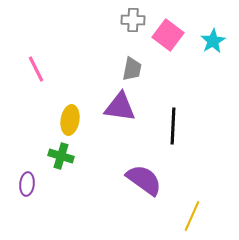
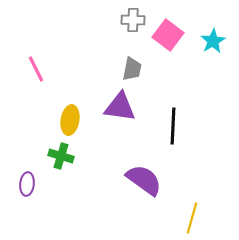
yellow line: moved 2 px down; rotated 8 degrees counterclockwise
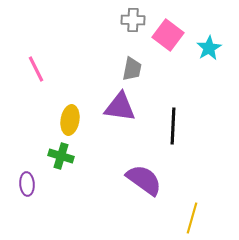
cyan star: moved 4 px left, 7 px down
purple ellipse: rotated 10 degrees counterclockwise
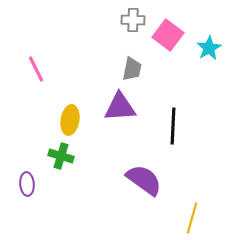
purple triangle: rotated 12 degrees counterclockwise
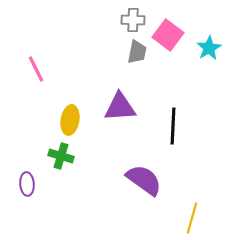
gray trapezoid: moved 5 px right, 17 px up
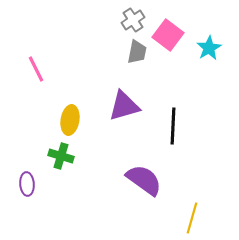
gray cross: rotated 35 degrees counterclockwise
purple triangle: moved 4 px right, 1 px up; rotated 12 degrees counterclockwise
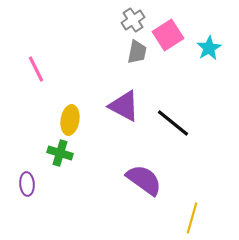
pink square: rotated 20 degrees clockwise
purple triangle: rotated 44 degrees clockwise
black line: moved 3 px up; rotated 54 degrees counterclockwise
green cross: moved 1 px left, 3 px up
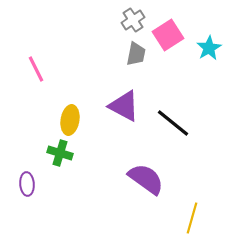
gray trapezoid: moved 1 px left, 2 px down
purple semicircle: moved 2 px right, 1 px up
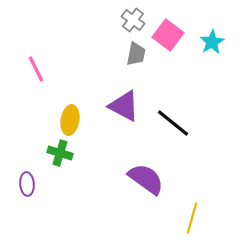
gray cross: rotated 20 degrees counterclockwise
pink square: rotated 20 degrees counterclockwise
cyan star: moved 3 px right, 6 px up
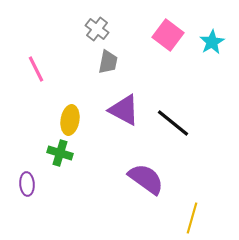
gray cross: moved 36 px left, 9 px down
gray trapezoid: moved 28 px left, 8 px down
purple triangle: moved 4 px down
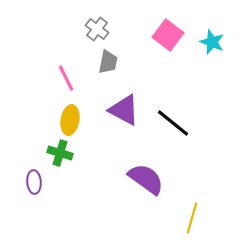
cyan star: rotated 20 degrees counterclockwise
pink line: moved 30 px right, 9 px down
purple ellipse: moved 7 px right, 2 px up
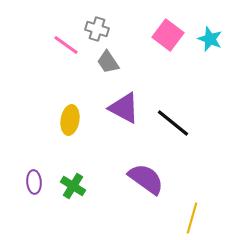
gray cross: rotated 20 degrees counterclockwise
cyan star: moved 2 px left, 3 px up
gray trapezoid: rotated 135 degrees clockwise
pink line: moved 33 px up; rotated 28 degrees counterclockwise
purple triangle: moved 2 px up
green cross: moved 13 px right, 33 px down; rotated 15 degrees clockwise
